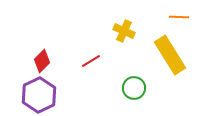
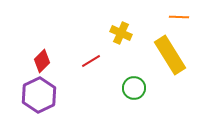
yellow cross: moved 3 px left, 2 px down
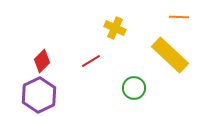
yellow cross: moved 6 px left, 5 px up
yellow rectangle: rotated 15 degrees counterclockwise
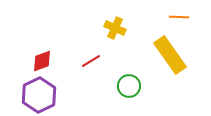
yellow rectangle: rotated 12 degrees clockwise
red diamond: rotated 25 degrees clockwise
green circle: moved 5 px left, 2 px up
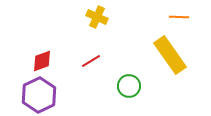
yellow cross: moved 18 px left, 11 px up
